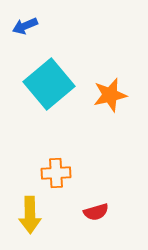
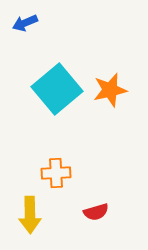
blue arrow: moved 3 px up
cyan square: moved 8 px right, 5 px down
orange star: moved 5 px up
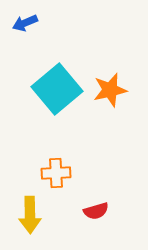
red semicircle: moved 1 px up
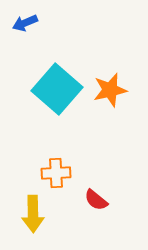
cyan square: rotated 9 degrees counterclockwise
red semicircle: moved 11 px up; rotated 55 degrees clockwise
yellow arrow: moved 3 px right, 1 px up
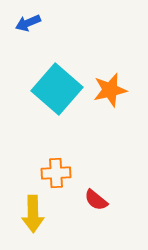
blue arrow: moved 3 px right
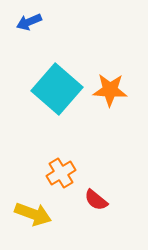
blue arrow: moved 1 px right, 1 px up
orange star: rotated 16 degrees clockwise
orange cross: moved 5 px right; rotated 28 degrees counterclockwise
yellow arrow: rotated 69 degrees counterclockwise
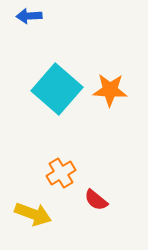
blue arrow: moved 6 px up; rotated 20 degrees clockwise
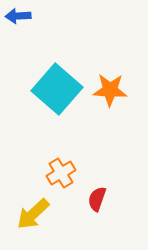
blue arrow: moved 11 px left
red semicircle: moved 1 px right, 1 px up; rotated 70 degrees clockwise
yellow arrow: rotated 117 degrees clockwise
